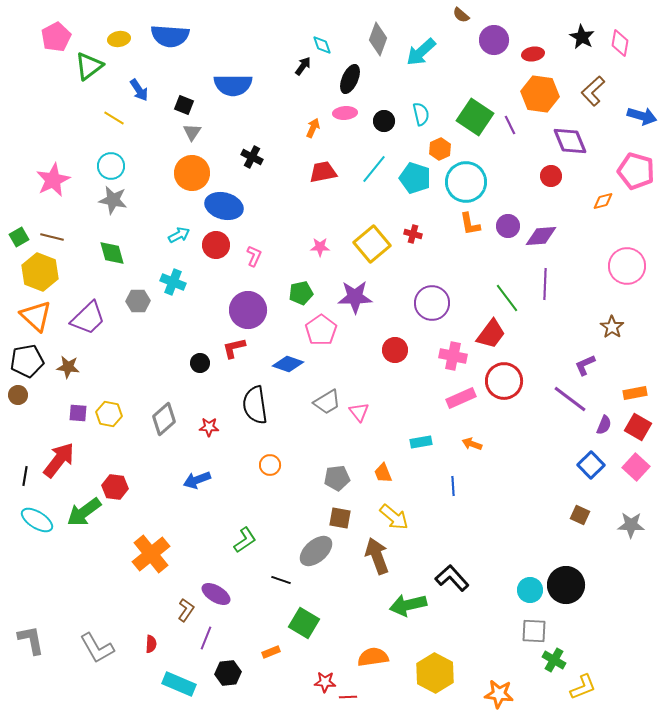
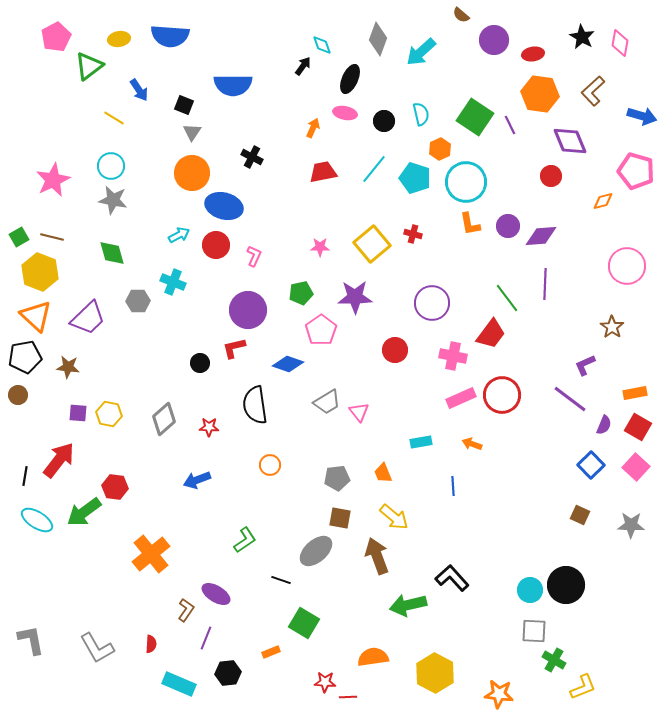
pink ellipse at (345, 113): rotated 15 degrees clockwise
black pentagon at (27, 361): moved 2 px left, 4 px up
red circle at (504, 381): moved 2 px left, 14 px down
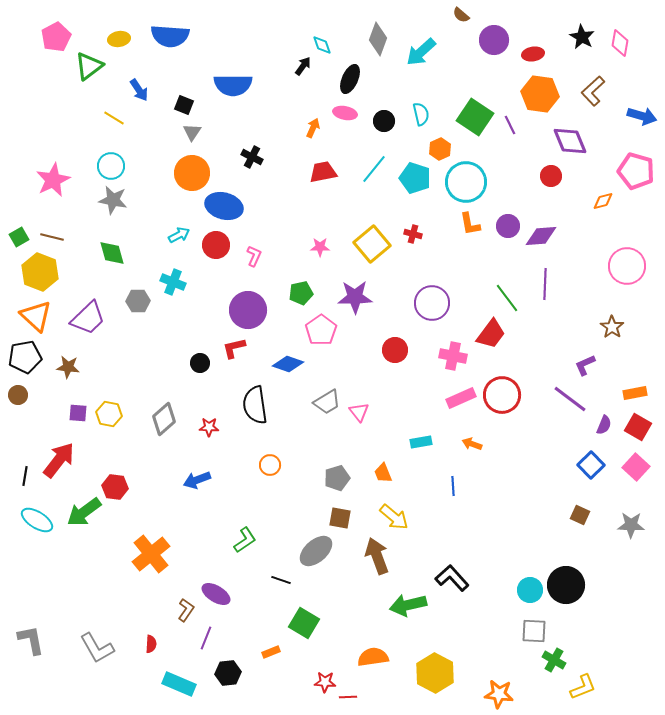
gray pentagon at (337, 478): rotated 10 degrees counterclockwise
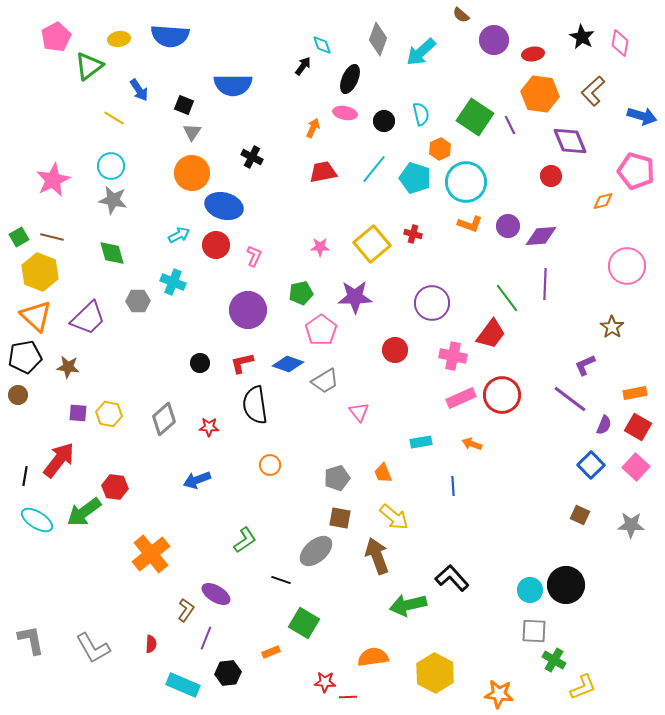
orange L-shape at (470, 224): rotated 60 degrees counterclockwise
red L-shape at (234, 348): moved 8 px right, 15 px down
gray trapezoid at (327, 402): moved 2 px left, 21 px up
gray L-shape at (97, 648): moved 4 px left
cyan rectangle at (179, 684): moved 4 px right, 1 px down
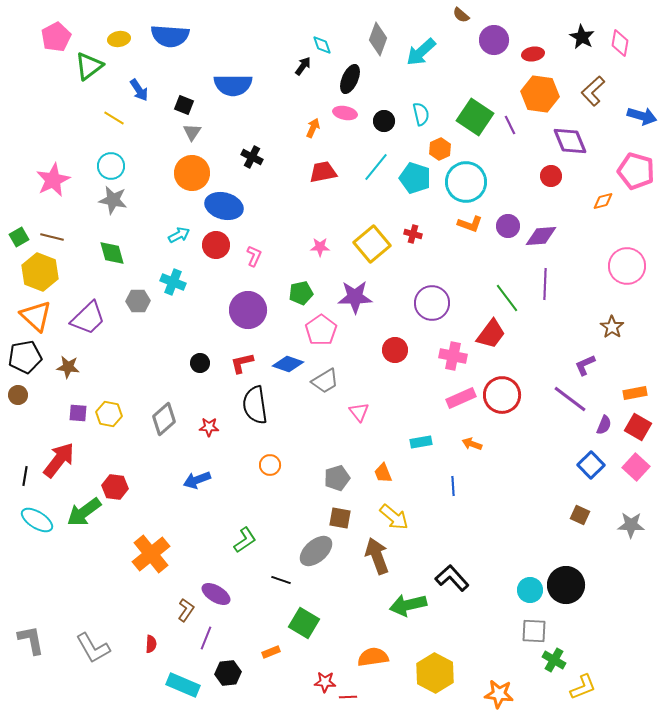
cyan line at (374, 169): moved 2 px right, 2 px up
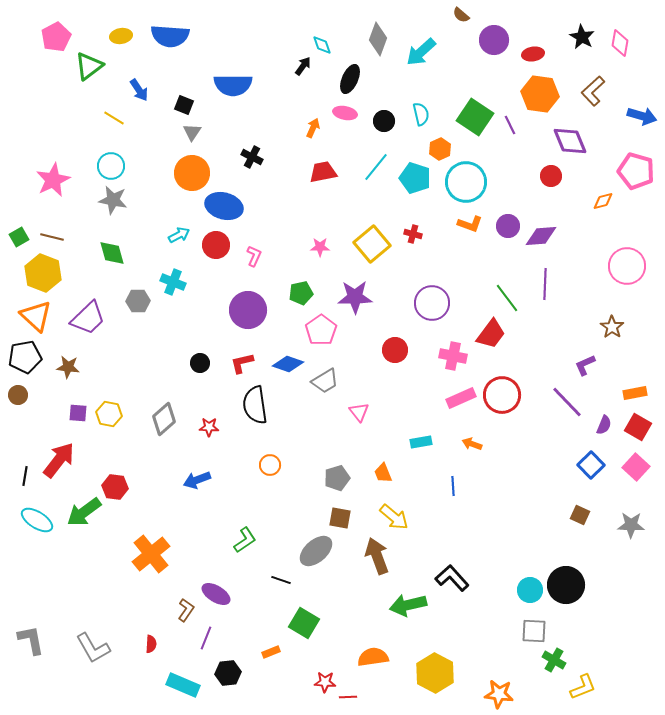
yellow ellipse at (119, 39): moved 2 px right, 3 px up
yellow hexagon at (40, 272): moved 3 px right, 1 px down
purple line at (570, 399): moved 3 px left, 3 px down; rotated 9 degrees clockwise
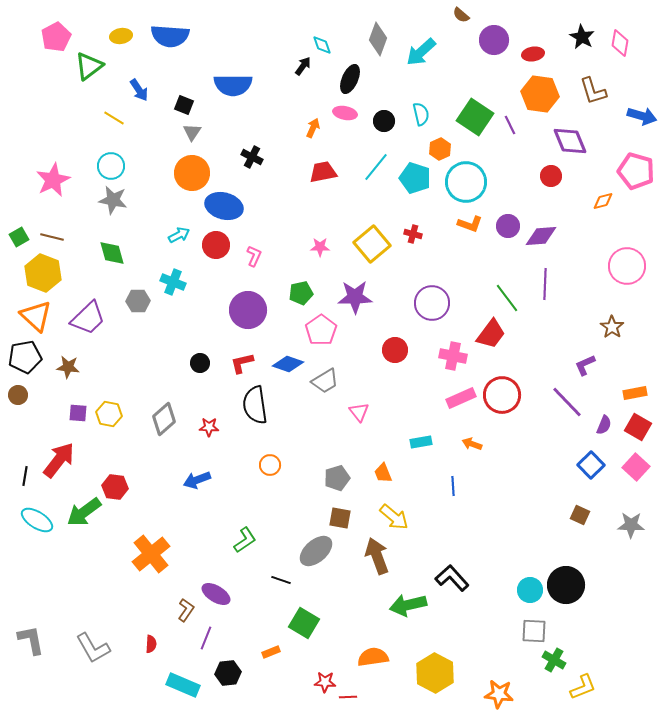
brown L-shape at (593, 91): rotated 64 degrees counterclockwise
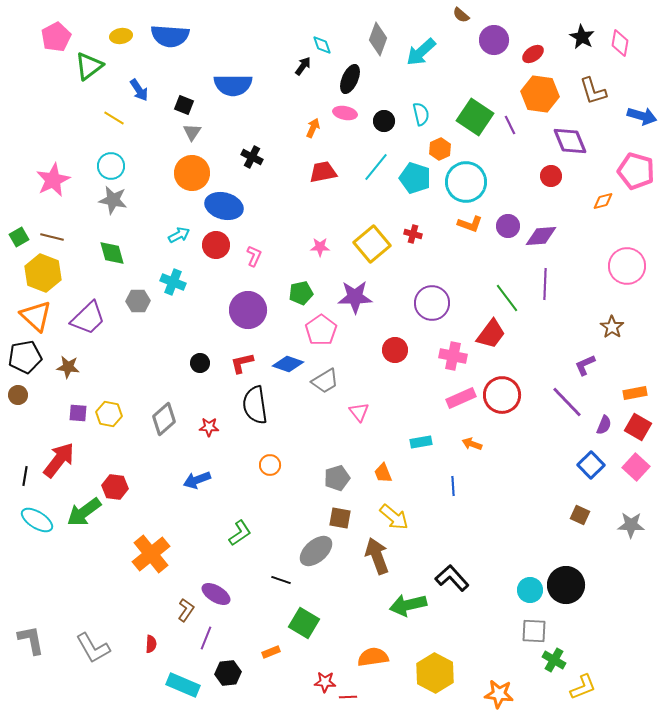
red ellipse at (533, 54): rotated 25 degrees counterclockwise
green L-shape at (245, 540): moved 5 px left, 7 px up
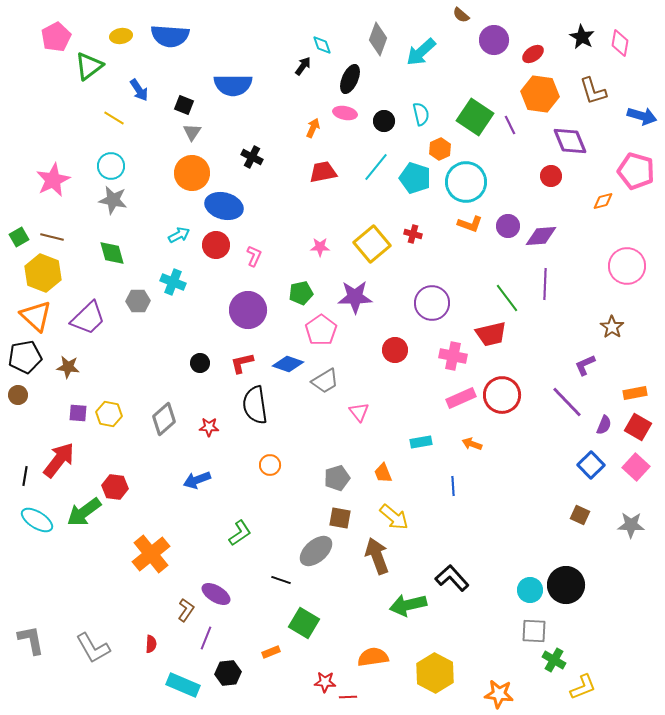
red trapezoid at (491, 334): rotated 40 degrees clockwise
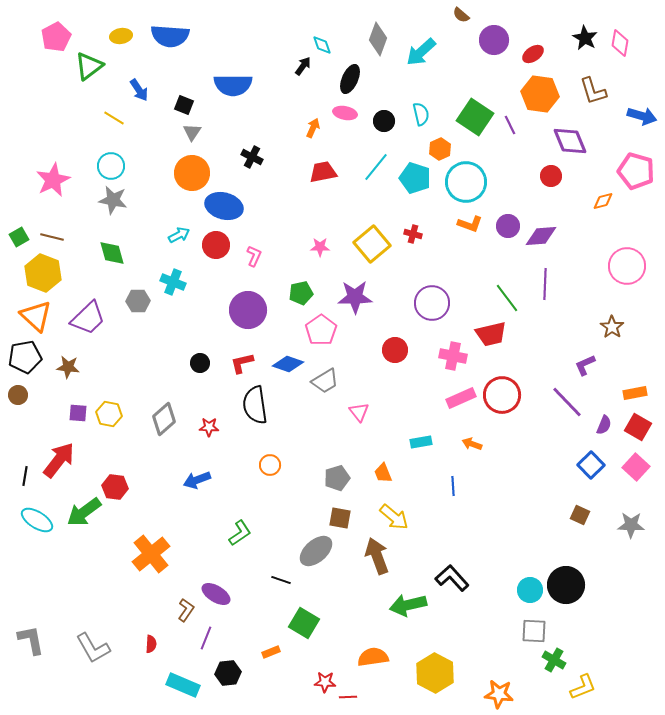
black star at (582, 37): moved 3 px right, 1 px down
